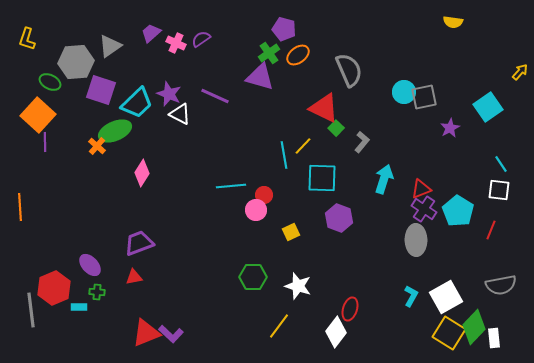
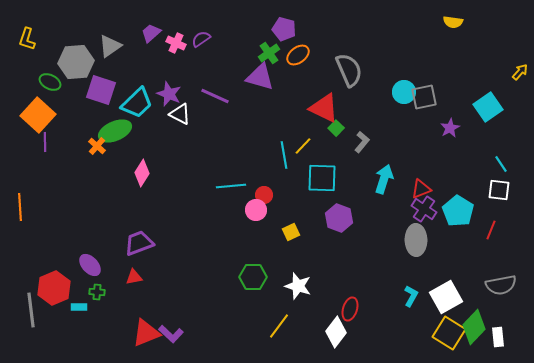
white rectangle at (494, 338): moved 4 px right, 1 px up
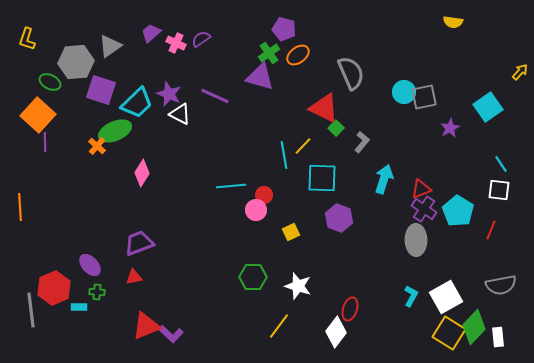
gray semicircle at (349, 70): moved 2 px right, 3 px down
red triangle at (146, 333): moved 7 px up
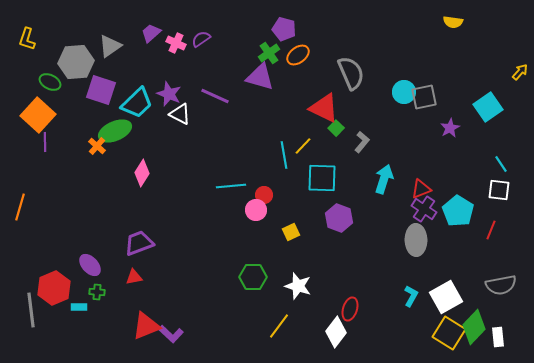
orange line at (20, 207): rotated 20 degrees clockwise
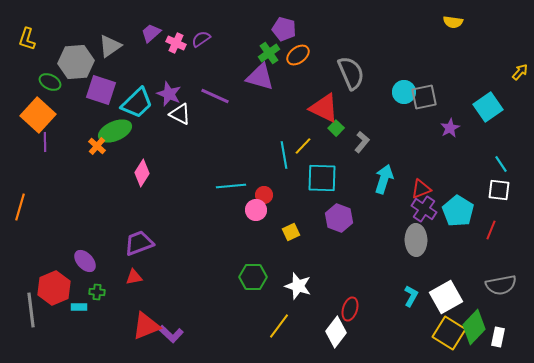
purple ellipse at (90, 265): moved 5 px left, 4 px up
white rectangle at (498, 337): rotated 18 degrees clockwise
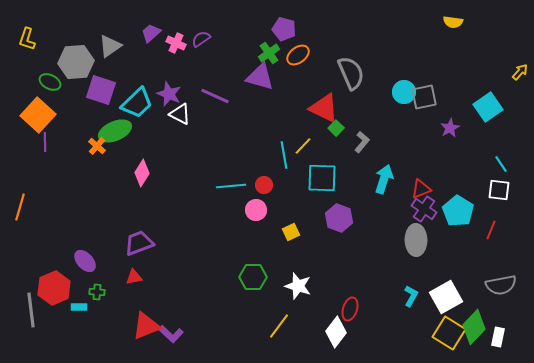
red circle at (264, 195): moved 10 px up
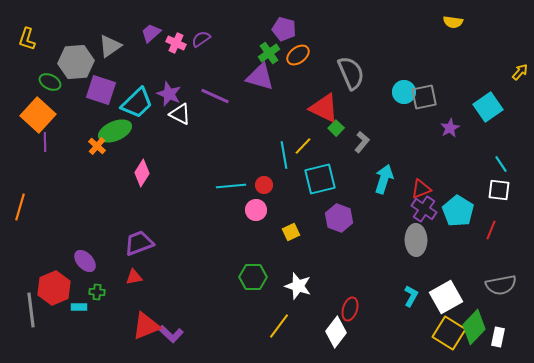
cyan square at (322, 178): moved 2 px left, 1 px down; rotated 16 degrees counterclockwise
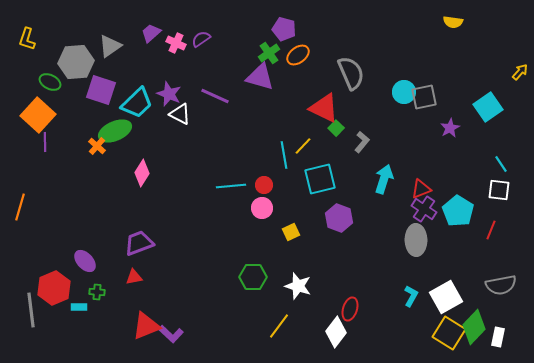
pink circle at (256, 210): moved 6 px right, 2 px up
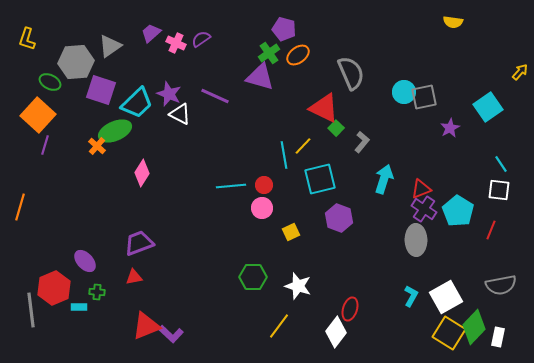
purple line at (45, 142): moved 3 px down; rotated 18 degrees clockwise
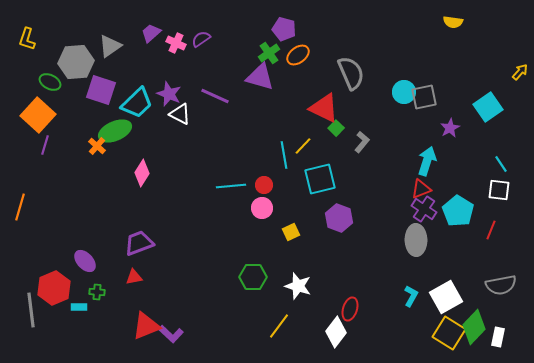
cyan arrow at (384, 179): moved 43 px right, 18 px up
